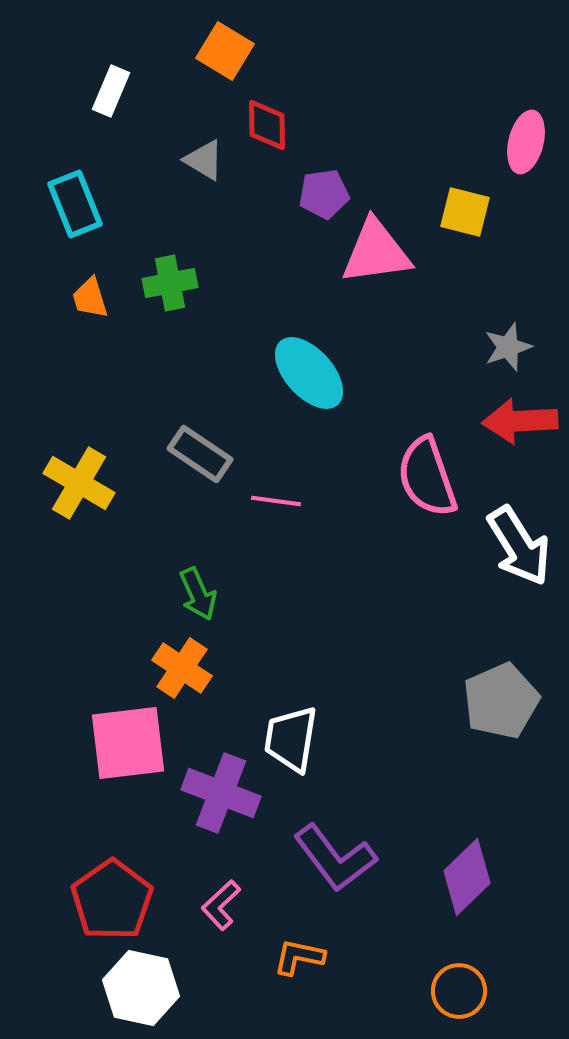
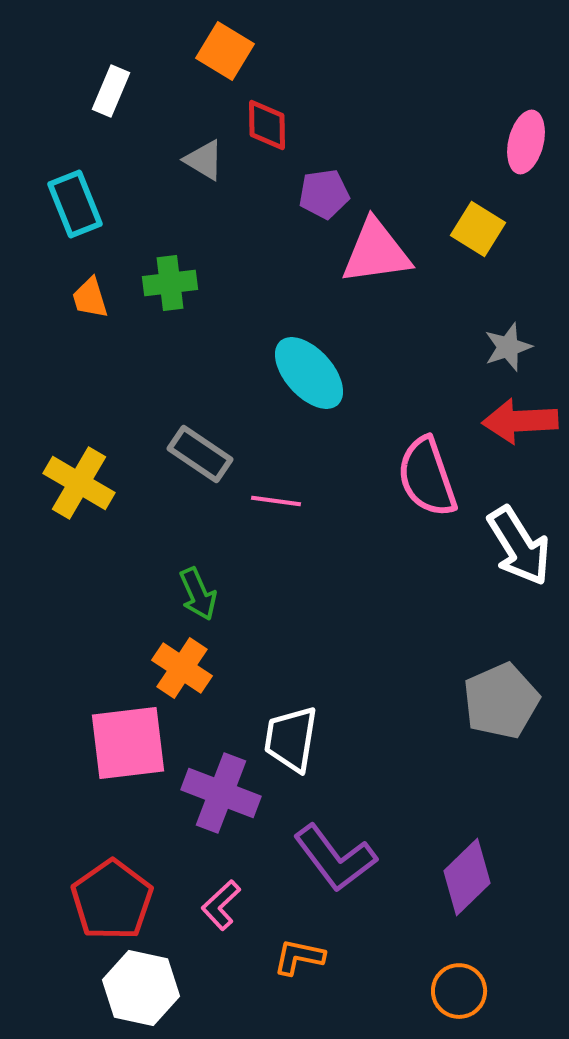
yellow square: moved 13 px right, 17 px down; rotated 18 degrees clockwise
green cross: rotated 4 degrees clockwise
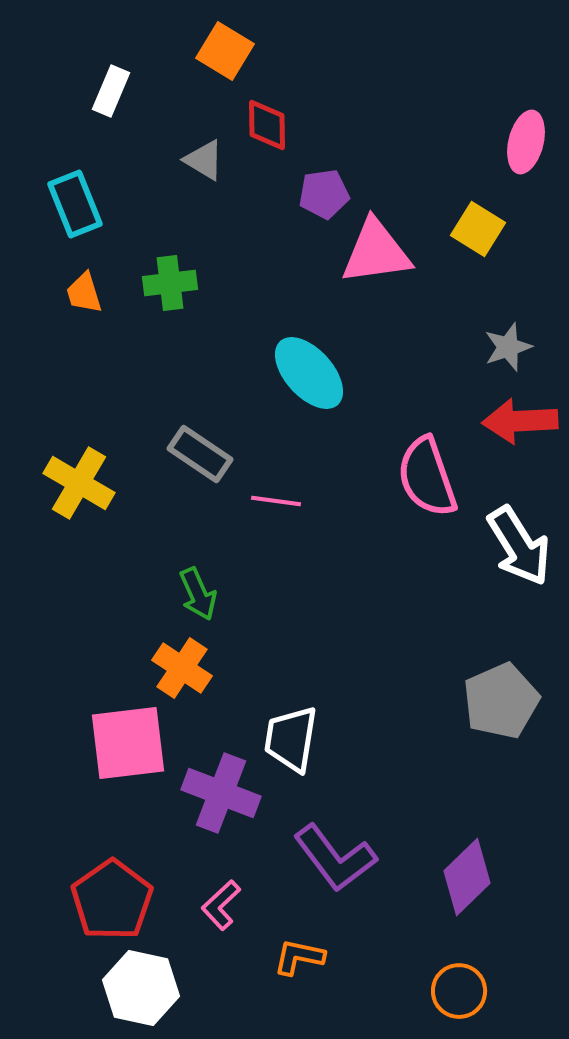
orange trapezoid: moved 6 px left, 5 px up
